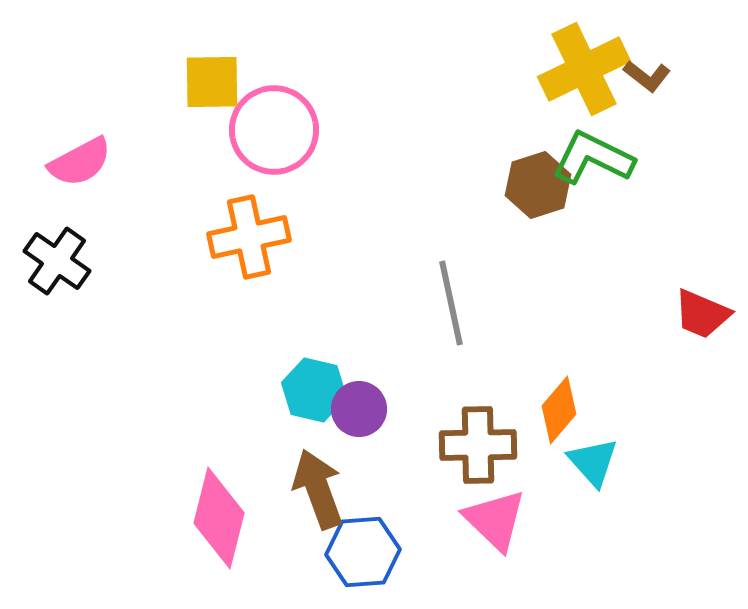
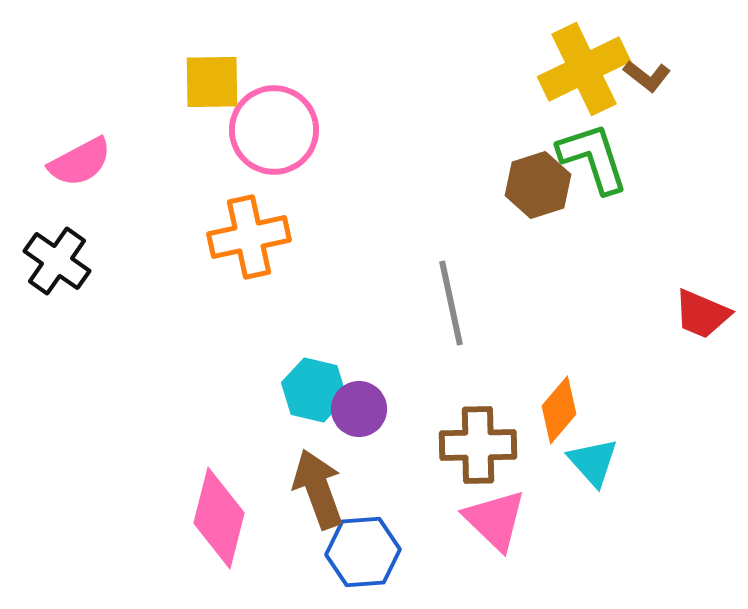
green L-shape: rotated 46 degrees clockwise
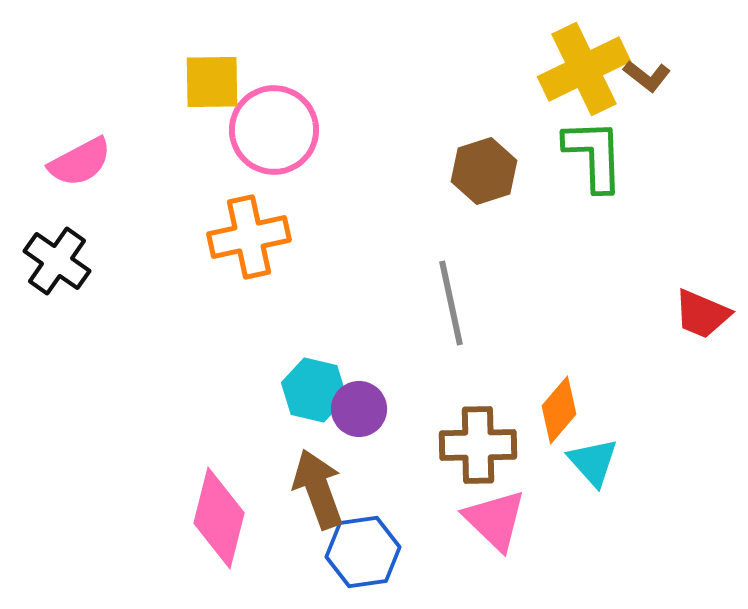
green L-shape: moved 1 px right, 3 px up; rotated 16 degrees clockwise
brown hexagon: moved 54 px left, 14 px up
blue hexagon: rotated 4 degrees counterclockwise
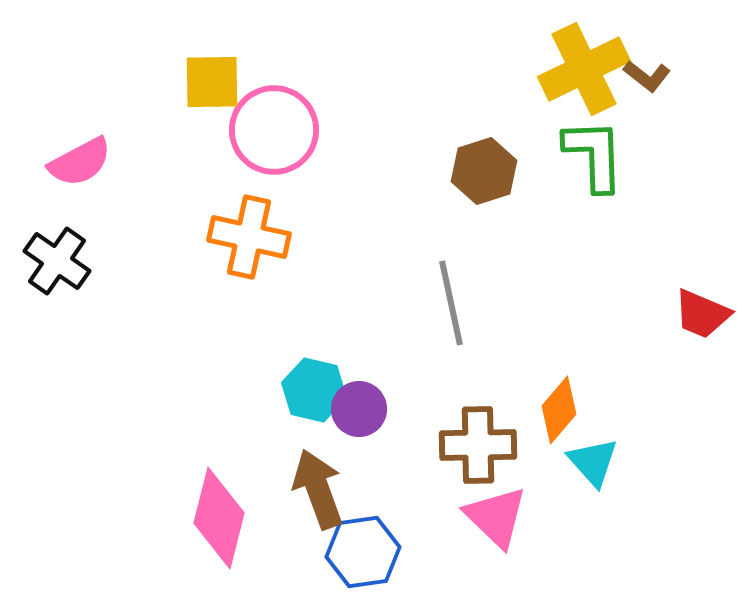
orange cross: rotated 24 degrees clockwise
pink triangle: moved 1 px right, 3 px up
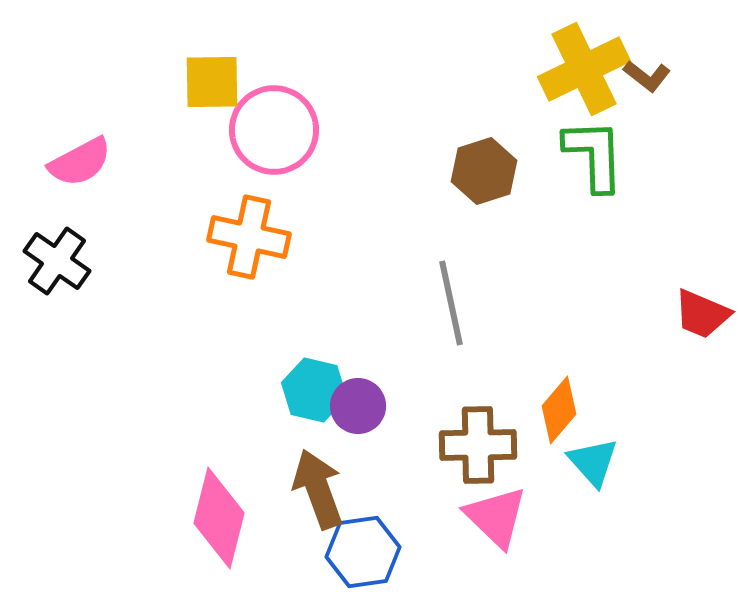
purple circle: moved 1 px left, 3 px up
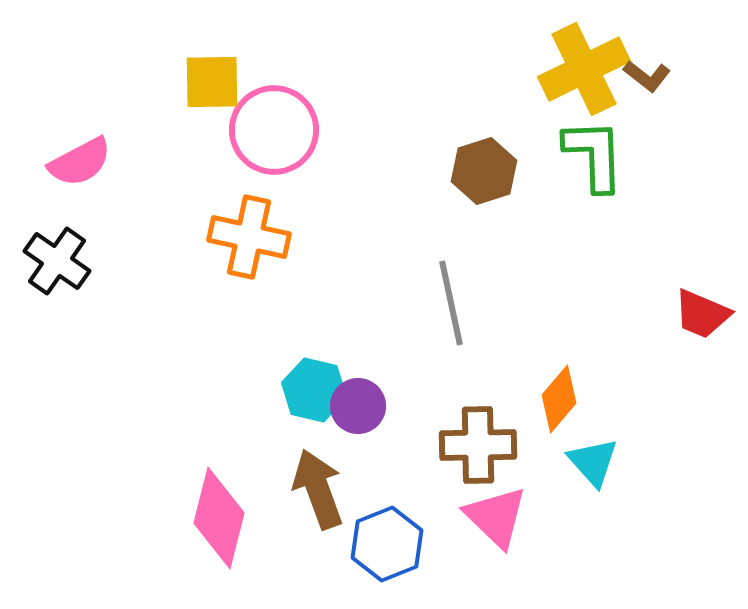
orange diamond: moved 11 px up
blue hexagon: moved 24 px right, 8 px up; rotated 14 degrees counterclockwise
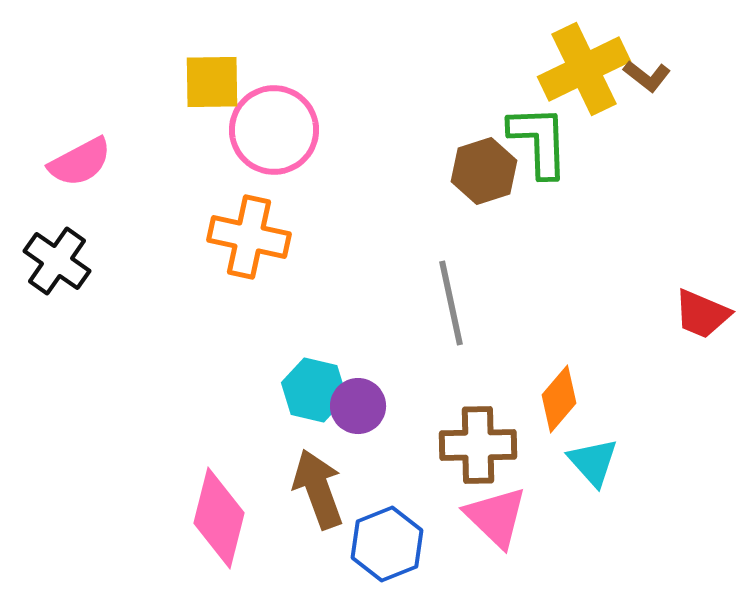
green L-shape: moved 55 px left, 14 px up
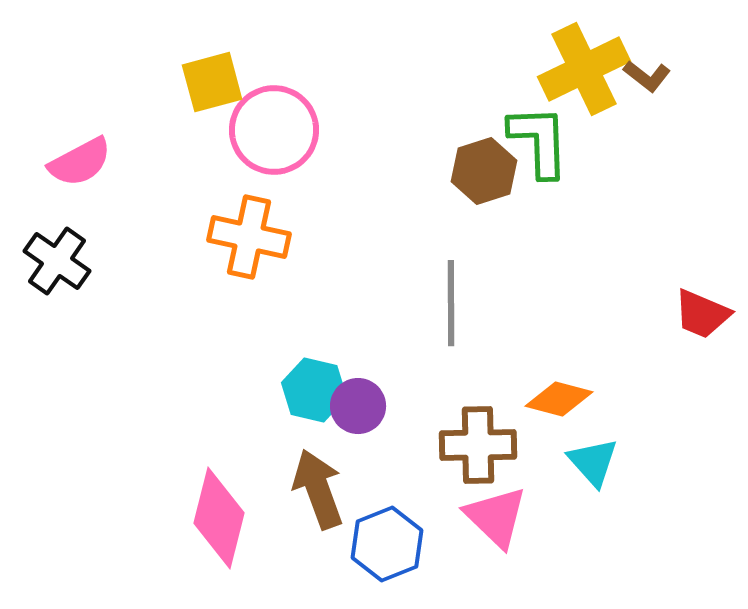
yellow square: rotated 14 degrees counterclockwise
gray line: rotated 12 degrees clockwise
orange diamond: rotated 64 degrees clockwise
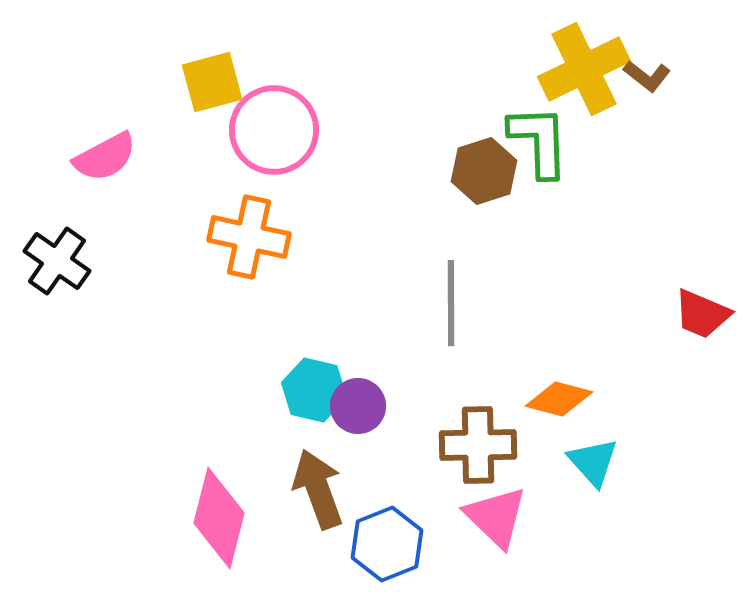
pink semicircle: moved 25 px right, 5 px up
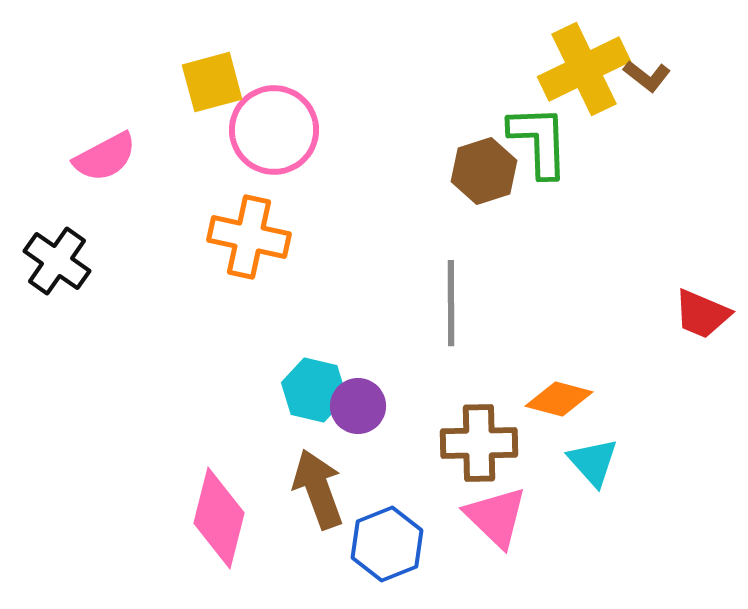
brown cross: moved 1 px right, 2 px up
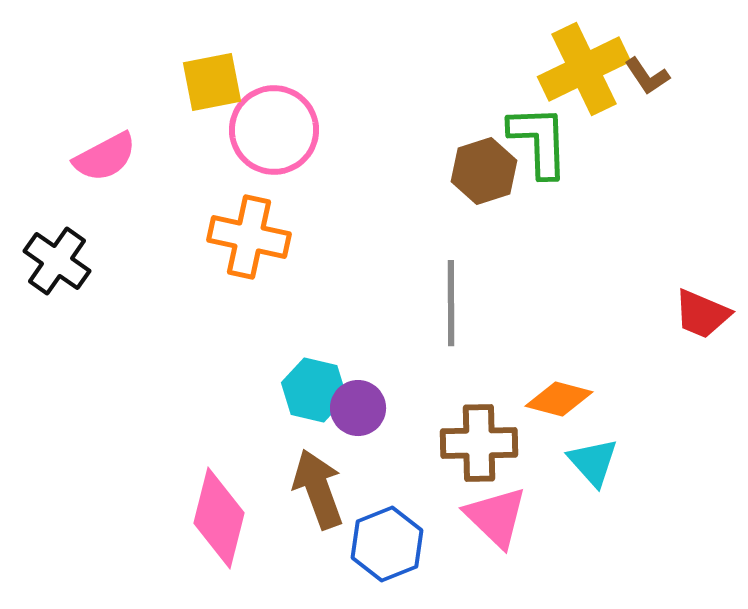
brown L-shape: rotated 18 degrees clockwise
yellow square: rotated 4 degrees clockwise
purple circle: moved 2 px down
